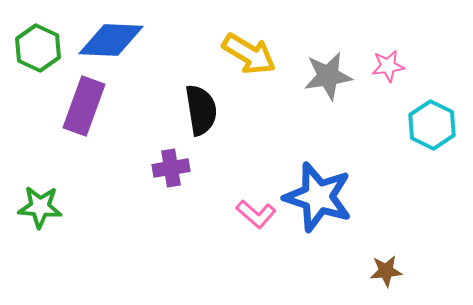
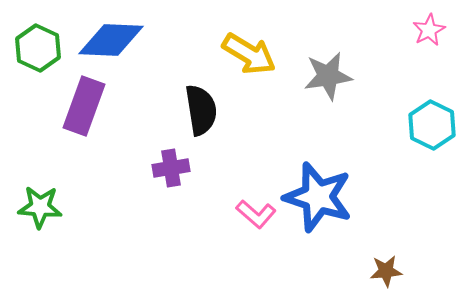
pink star: moved 41 px right, 36 px up; rotated 20 degrees counterclockwise
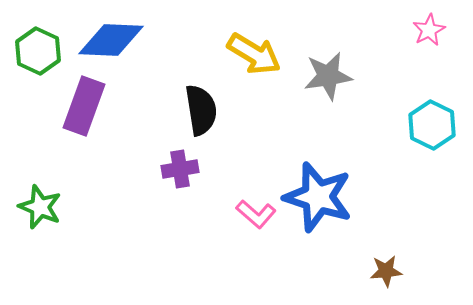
green hexagon: moved 3 px down
yellow arrow: moved 5 px right
purple cross: moved 9 px right, 1 px down
green star: rotated 18 degrees clockwise
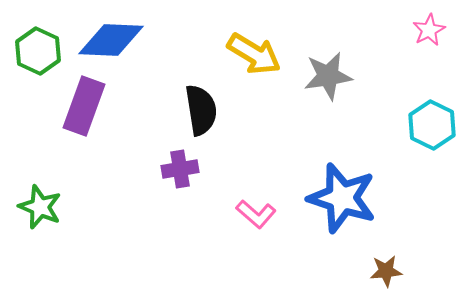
blue star: moved 24 px right, 1 px down
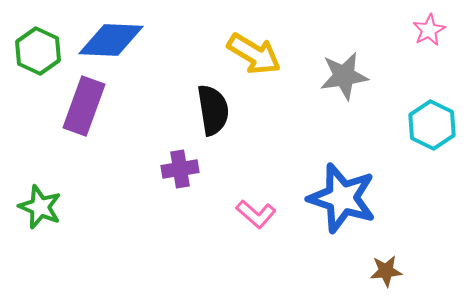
gray star: moved 16 px right
black semicircle: moved 12 px right
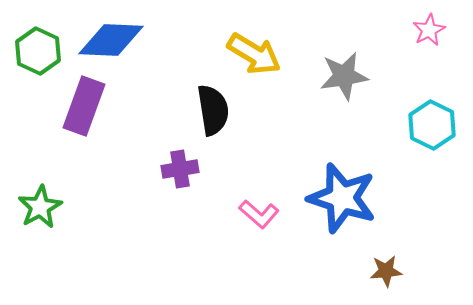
green star: rotated 21 degrees clockwise
pink L-shape: moved 3 px right
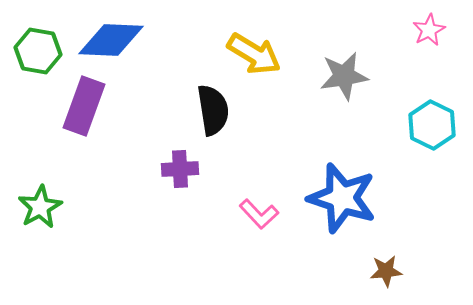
green hexagon: rotated 15 degrees counterclockwise
purple cross: rotated 6 degrees clockwise
pink L-shape: rotated 6 degrees clockwise
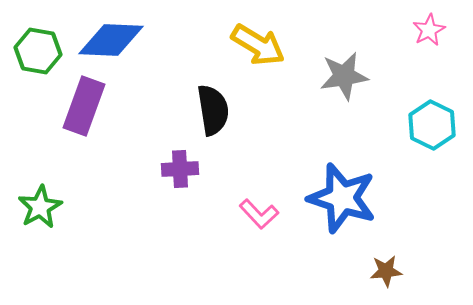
yellow arrow: moved 4 px right, 9 px up
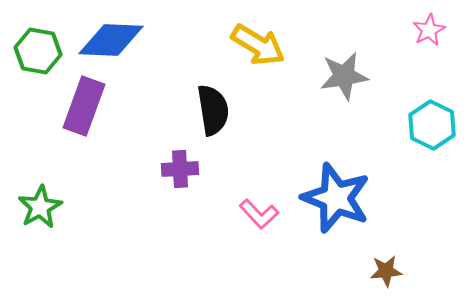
blue star: moved 6 px left; rotated 4 degrees clockwise
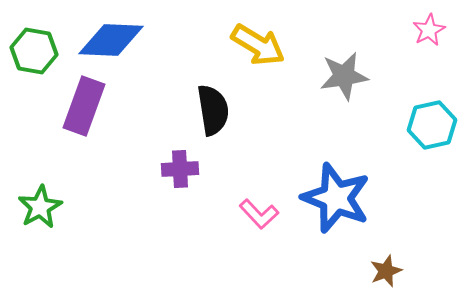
green hexagon: moved 4 px left
cyan hexagon: rotated 21 degrees clockwise
brown star: rotated 16 degrees counterclockwise
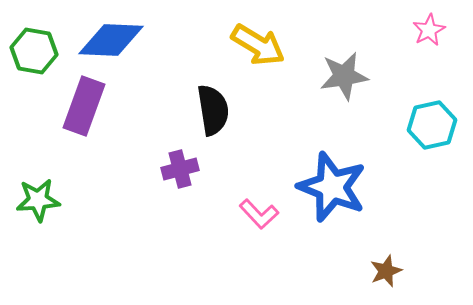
purple cross: rotated 12 degrees counterclockwise
blue star: moved 4 px left, 11 px up
green star: moved 2 px left, 7 px up; rotated 24 degrees clockwise
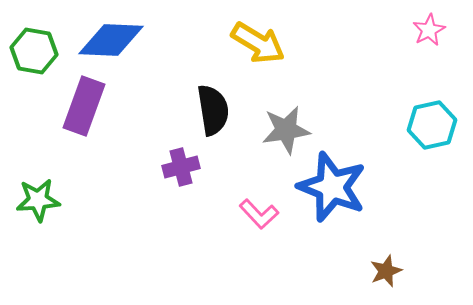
yellow arrow: moved 2 px up
gray star: moved 58 px left, 54 px down
purple cross: moved 1 px right, 2 px up
